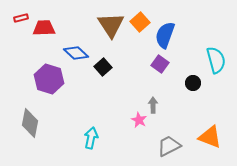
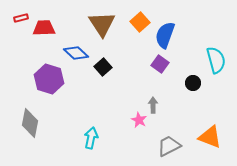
brown triangle: moved 9 px left, 1 px up
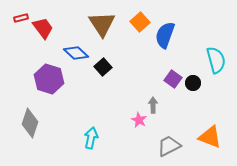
red trapezoid: moved 1 px left; rotated 55 degrees clockwise
purple square: moved 13 px right, 15 px down
gray diamond: rotated 8 degrees clockwise
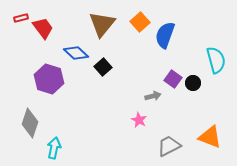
brown triangle: rotated 12 degrees clockwise
gray arrow: moved 9 px up; rotated 77 degrees clockwise
cyan arrow: moved 37 px left, 10 px down
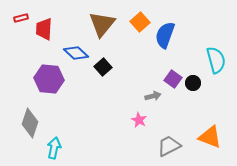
red trapezoid: moved 1 px right, 1 px down; rotated 140 degrees counterclockwise
purple hexagon: rotated 12 degrees counterclockwise
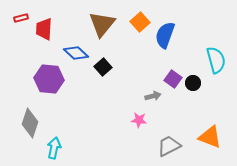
pink star: rotated 21 degrees counterclockwise
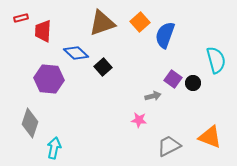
brown triangle: moved 1 px up; rotated 32 degrees clockwise
red trapezoid: moved 1 px left, 2 px down
